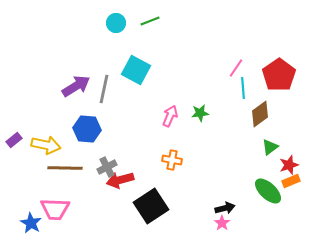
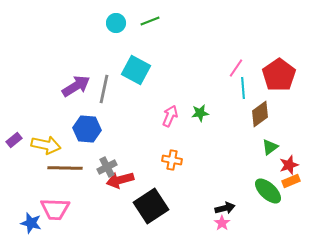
blue star: rotated 15 degrees counterclockwise
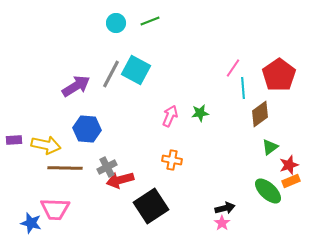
pink line: moved 3 px left
gray line: moved 7 px right, 15 px up; rotated 16 degrees clockwise
purple rectangle: rotated 35 degrees clockwise
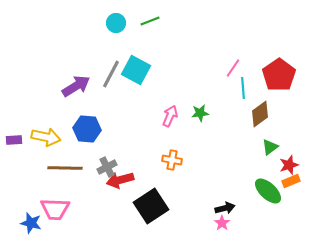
yellow arrow: moved 8 px up
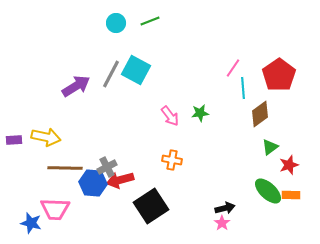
pink arrow: rotated 120 degrees clockwise
blue hexagon: moved 6 px right, 54 px down
orange rectangle: moved 14 px down; rotated 24 degrees clockwise
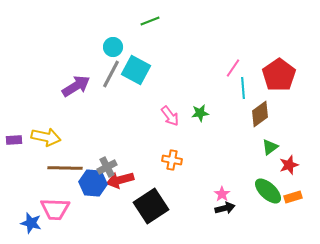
cyan circle: moved 3 px left, 24 px down
orange rectangle: moved 2 px right, 2 px down; rotated 18 degrees counterclockwise
pink star: moved 29 px up
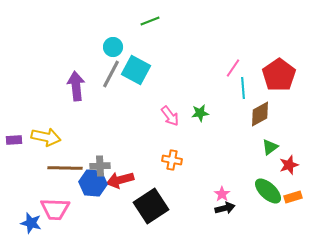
purple arrow: rotated 64 degrees counterclockwise
brown diamond: rotated 8 degrees clockwise
gray cross: moved 7 px left, 1 px up; rotated 24 degrees clockwise
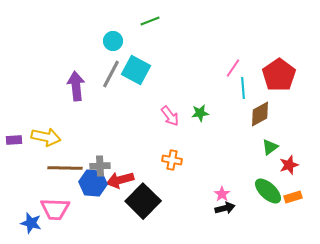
cyan circle: moved 6 px up
black square: moved 8 px left, 5 px up; rotated 12 degrees counterclockwise
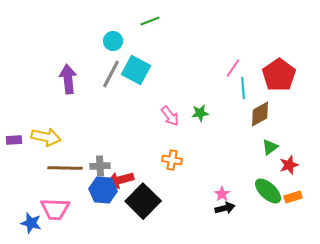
purple arrow: moved 8 px left, 7 px up
blue hexagon: moved 10 px right, 7 px down
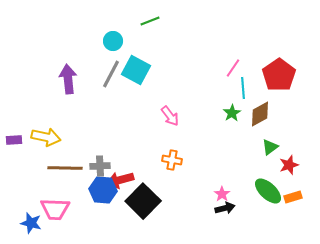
green star: moved 32 px right; rotated 24 degrees counterclockwise
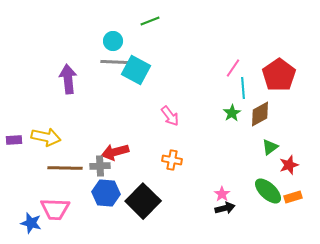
gray line: moved 4 px right, 12 px up; rotated 64 degrees clockwise
red arrow: moved 5 px left, 28 px up
blue hexagon: moved 3 px right, 3 px down
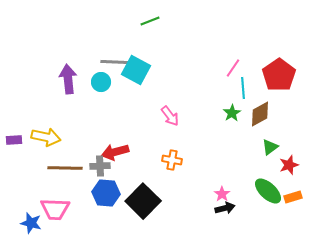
cyan circle: moved 12 px left, 41 px down
